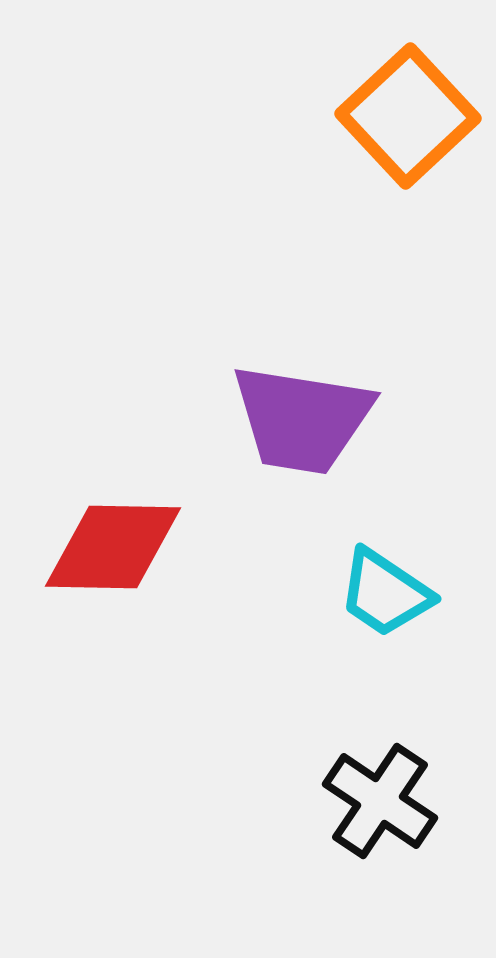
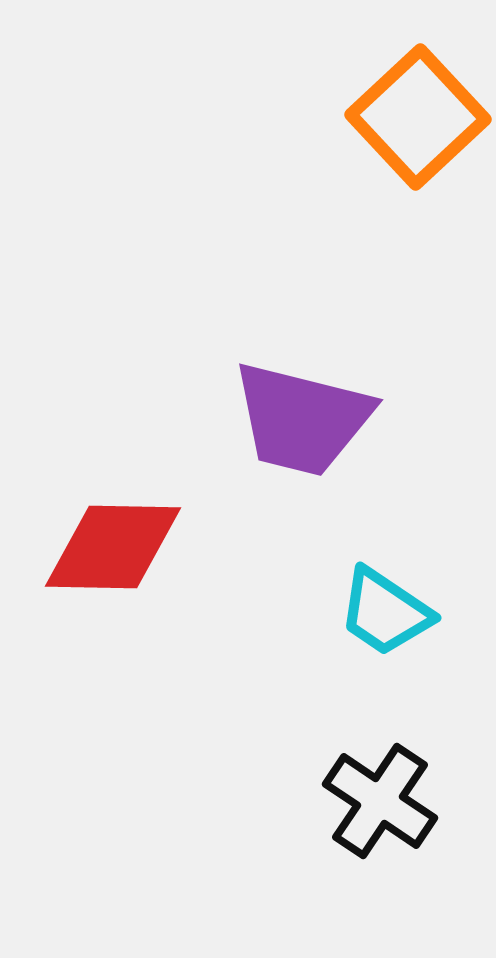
orange square: moved 10 px right, 1 px down
purple trapezoid: rotated 5 degrees clockwise
cyan trapezoid: moved 19 px down
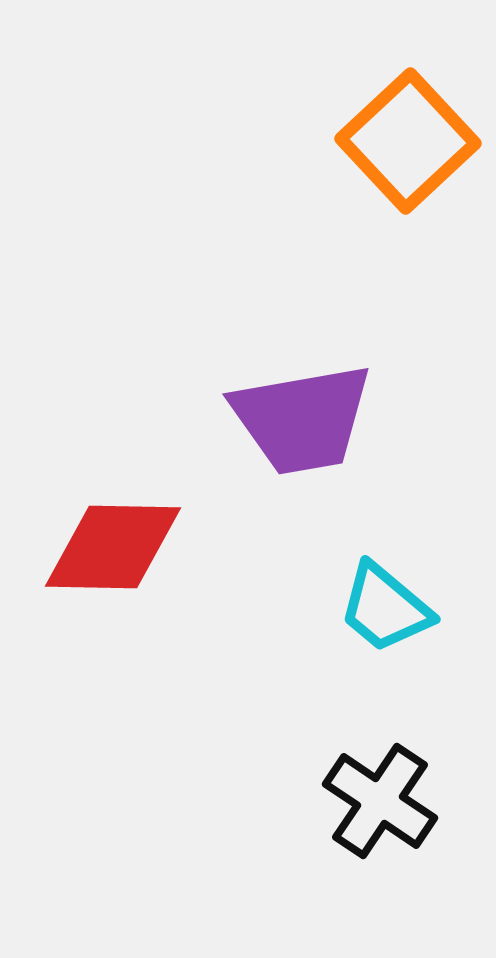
orange square: moved 10 px left, 24 px down
purple trapezoid: rotated 24 degrees counterclockwise
cyan trapezoid: moved 4 px up; rotated 6 degrees clockwise
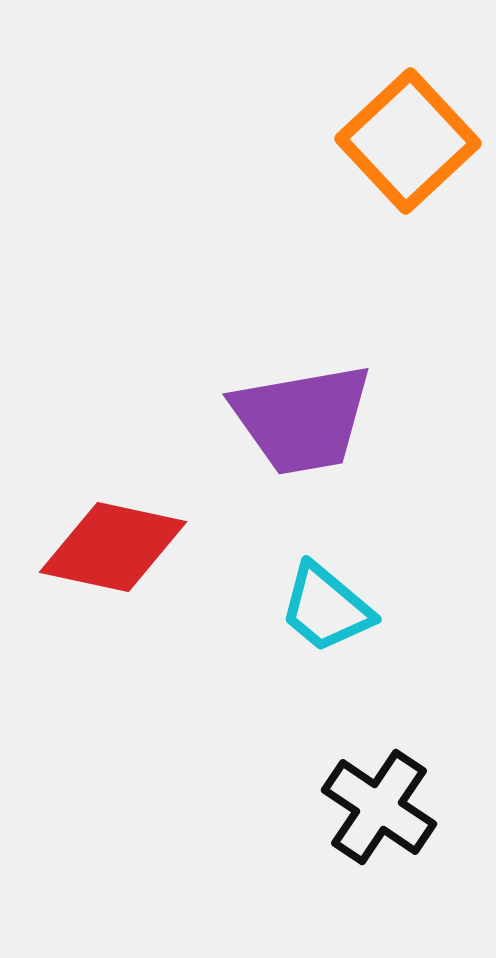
red diamond: rotated 11 degrees clockwise
cyan trapezoid: moved 59 px left
black cross: moved 1 px left, 6 px down
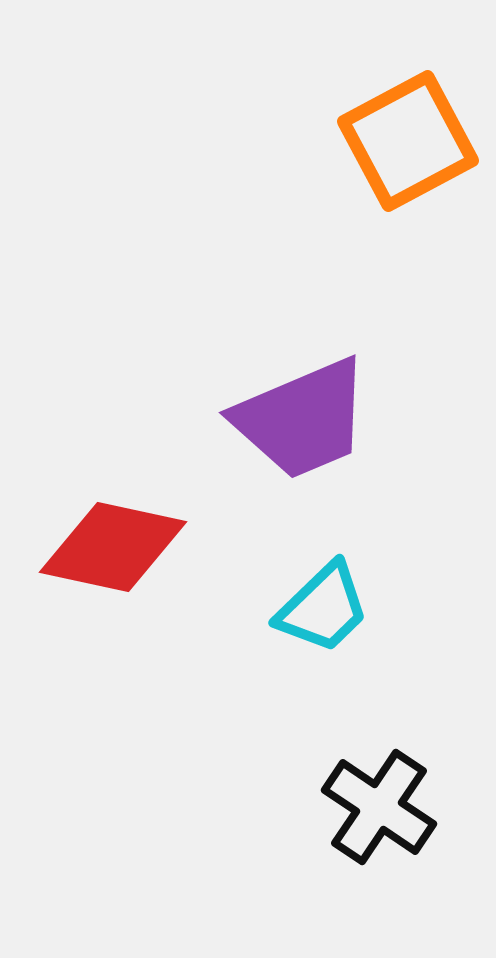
orange square: rotated 15 degrees clockwise
purple trapezoid: rotated 13 degrees counterclockwise
cyan trapezoid: moved 3 px left; rotated 84 degrees counterclockwise
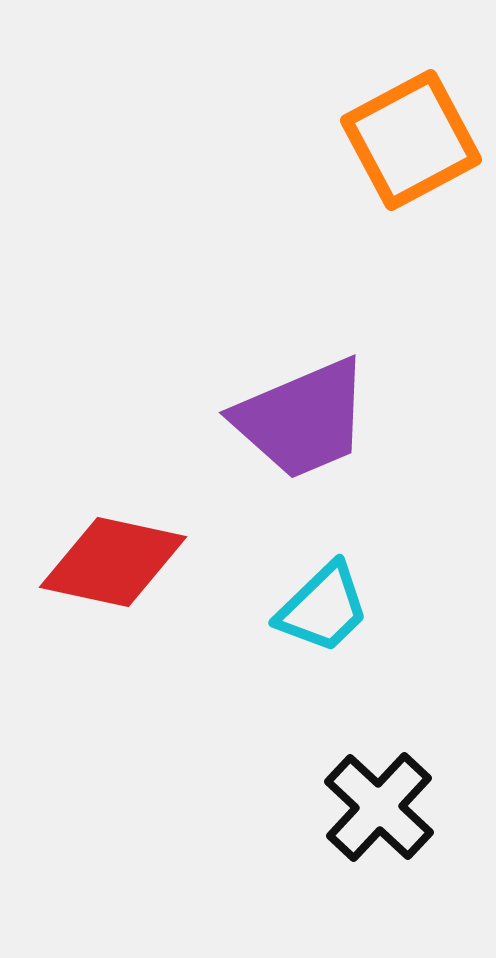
orange square: moved 3 px right, 1 px up
red diamond: moved 15 px down
black cross: rotated 9 degrees clockwise
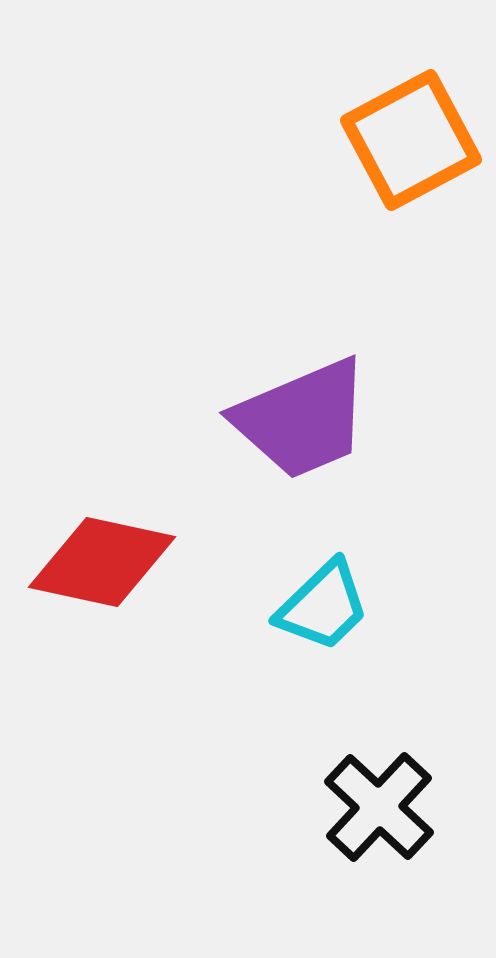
red diamond: moved 11 px left
cyan trapezoid: moved 2 px up
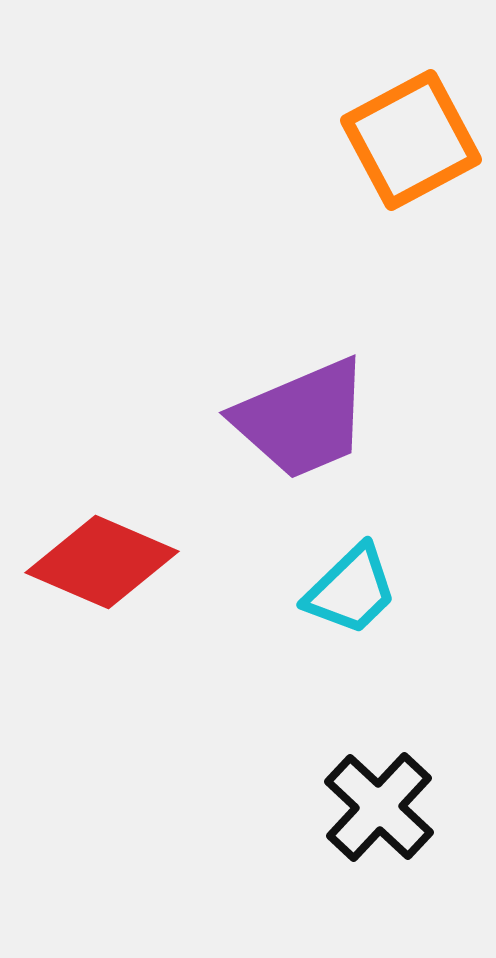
red diamond: rotated 11 degrees clockwise
cyan trapezoid: moved 28 px right, 16 px up
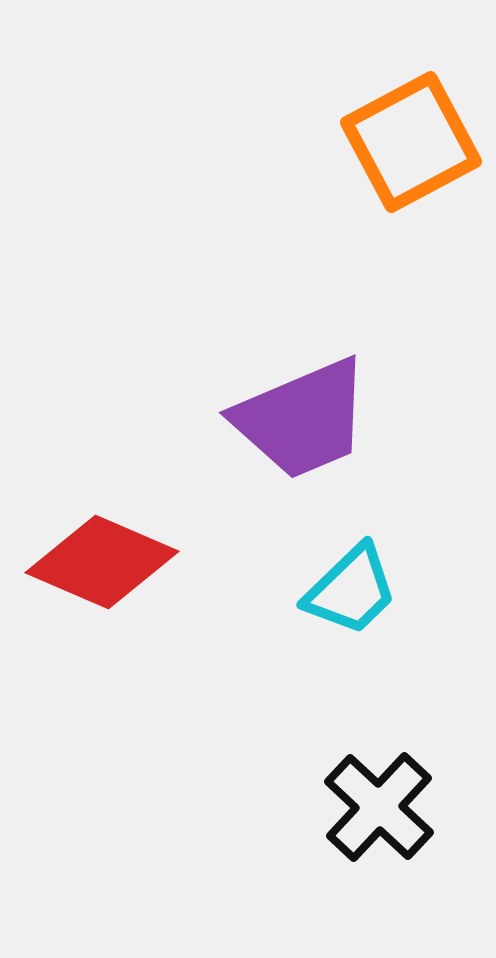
orange square: moved 2 px down
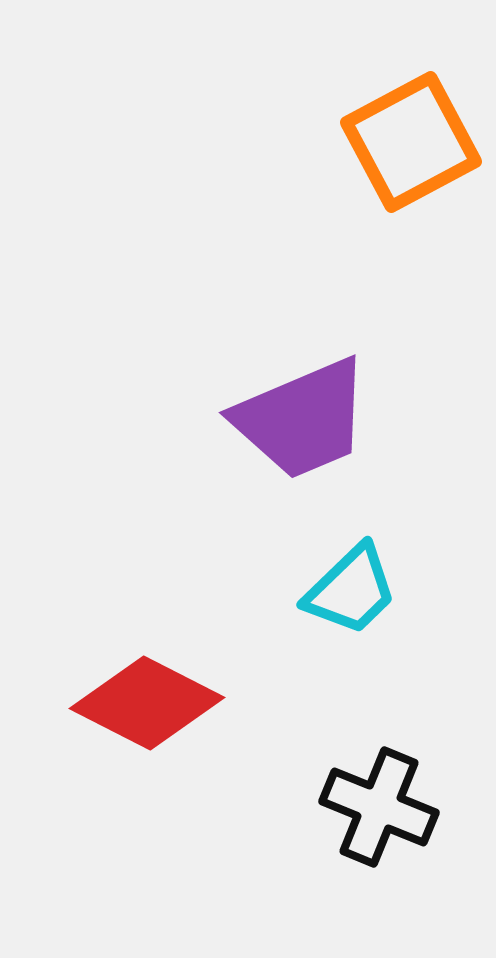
red diamond: moved 45 px right, 141 px down; rotated 4 degrees clockwise
black cross: rotated 21 degrees counterclockwise
